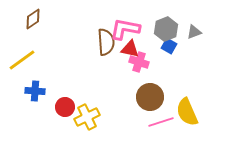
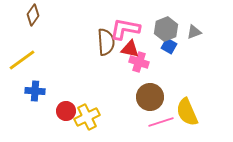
brown diamond: moved 4 px up; rotated 20 degrees counterclockwise
red circle: moved 1 px right, 4 px down
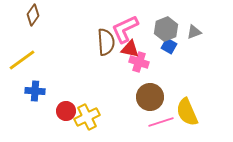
pink L-shape: rotated 36 degrees counterclockwise
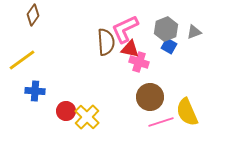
yellow cross: rotated 20 degrees counterclockwise
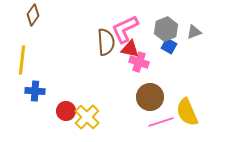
yellow line: rotated 48 degrees counterclockwise
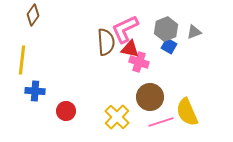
yellow cross: moved 30 px right
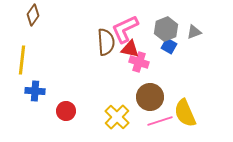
yellow semicircle: moved 2 px left, 1 px down
pink line: moved 1 px left, 1 px up
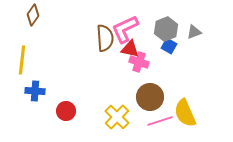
brown semicircle: moved 1 px left, 4 px up
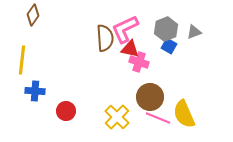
yellow semicircle: moved 1 px left, 1 px down
pink line: moved 2 px left, 3 px up; rotated 40 degrees clockwise
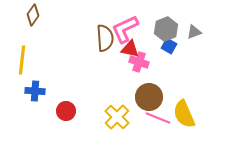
brown circle: moved 1 px left
